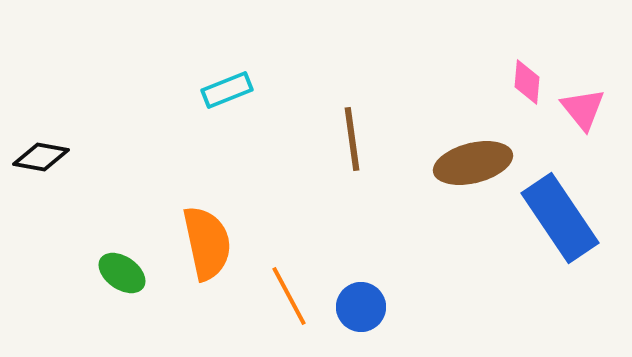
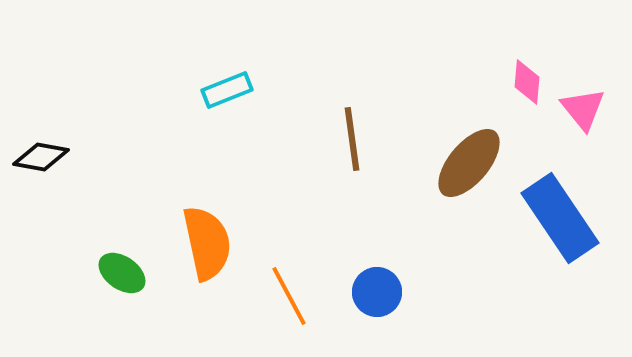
brown ellipse: moved 4 px left; rotated 36 degrees counterclockwise
blue circle: moved 16 px right, 15 px up
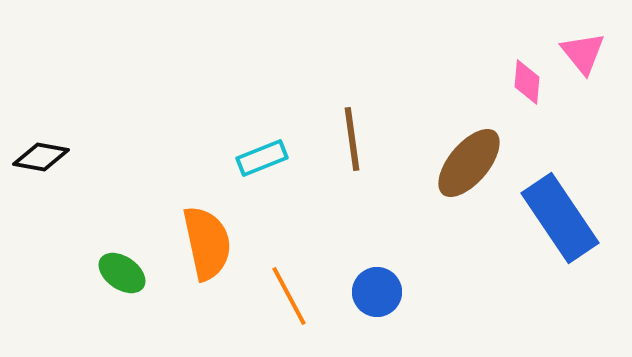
cyan rectangle: moved 35 px right, 68 px down
pink triangle: moved 56 px up
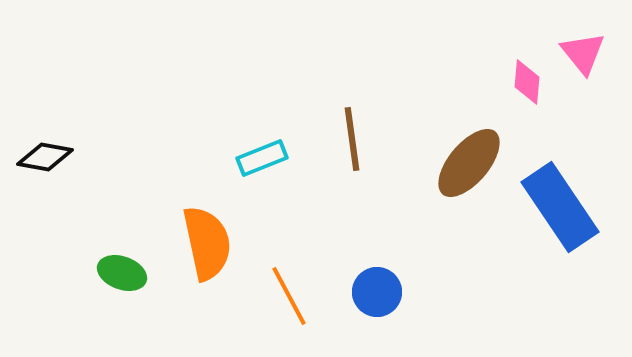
black diamond: moved 4 px right
blue rectangle: moved 11 px up
green ellipse: rotated 15 degrees counterclockwise
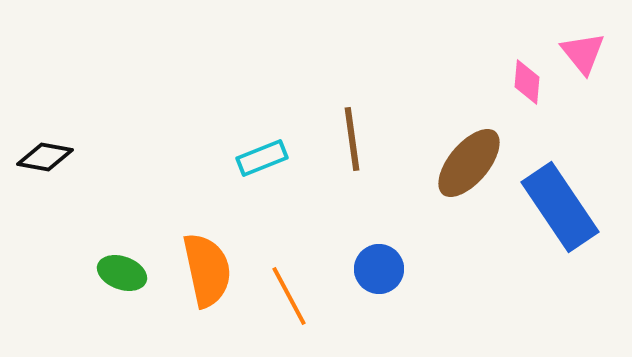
orange semicircle: moved 27 px down
blue circle: moved 2 px right, 23 px up
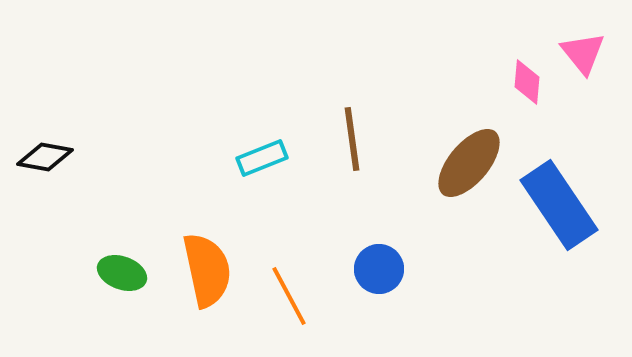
blue rectangle: moved 1 px left, 2 px up
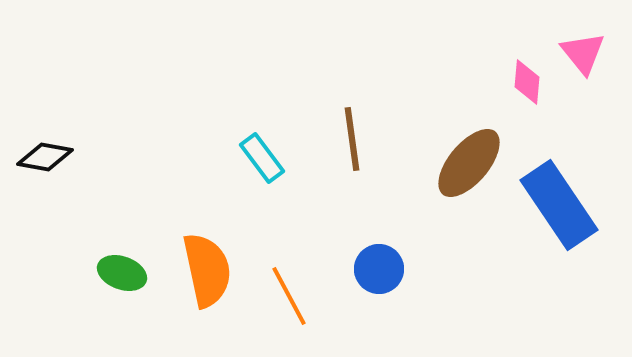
cyan rectangle: rotated 75 degrees clockwise
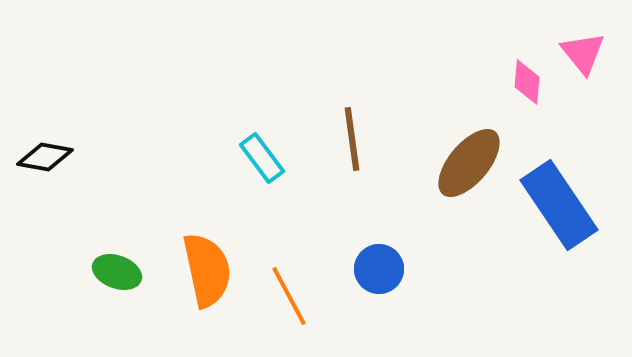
green ellipse: moved 5 px left, 1 px up
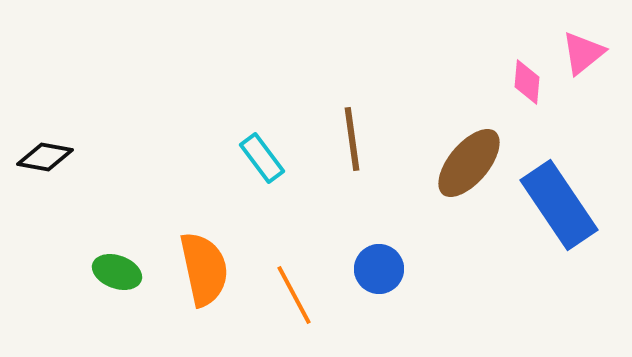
pink triangle: rotated 30 degrees clockwise
orange semicircle: moved 3 px left, 1 px up
orange line: moved 5 px right, 1 px up
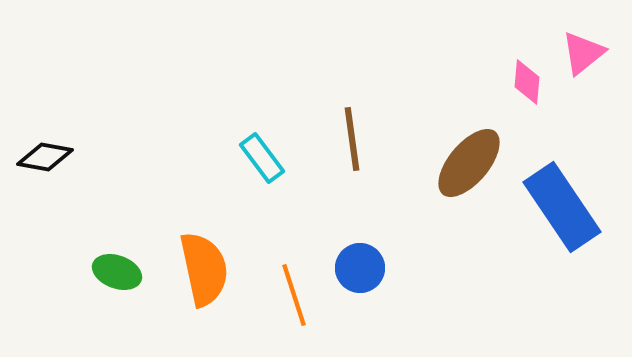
blue rectangle: moved 3 px right, 2 px down
blue circle: moved 19 px left, 1 px up
orange line: rotated 10 degrees clockwise
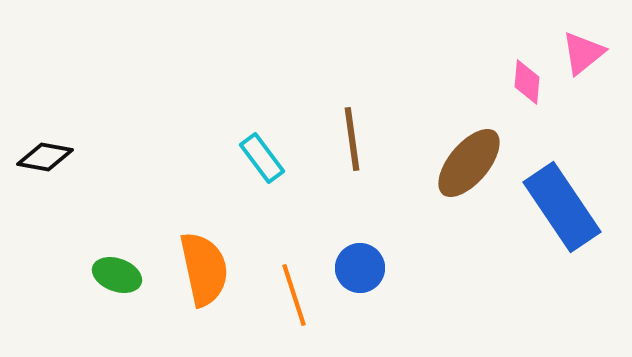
green ellipse: moved 3 px down
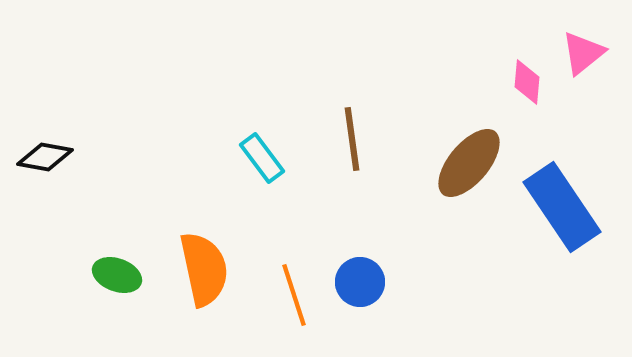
blue circle: moved 14 px down
